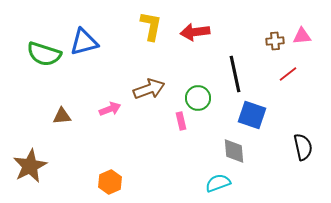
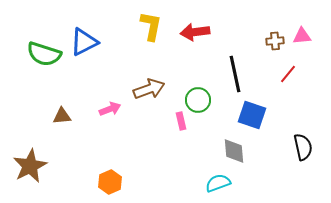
blue triangle: rotated 12 degrees counterclockwise
red line: rotated 12 degrees counterclockwise
green circle: moved 2 px down
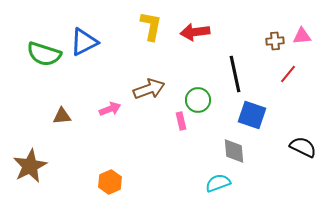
black semicircle: rotated 52 degrees counterclockwise
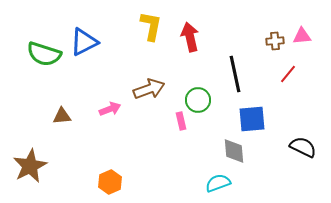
red arrow: moved 5 px left, 5 px down; rotated 84 degrees clockwise
blue square: moved 4 px down; rotated 24 degrees counterclockwise
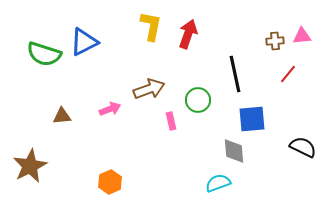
red arrow: moved 2 px left, 3 px up; rotated 32 degrees clockwise
pink rectangle: moved 10 px left
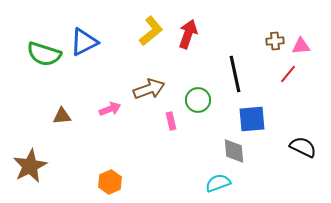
yellow L-shape: moved 5 px down; rotated 40 degrees clockwise
pink triangle: moved 1 px left, 10 px down
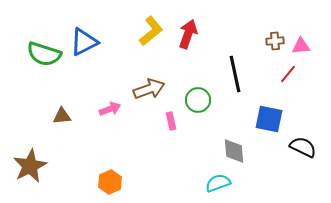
blue square: moved 17 px right; rotated 16 degrees clockwise
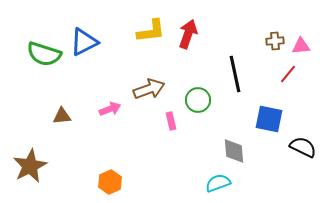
yellow L-shape: rotated 32 degrees clockwise
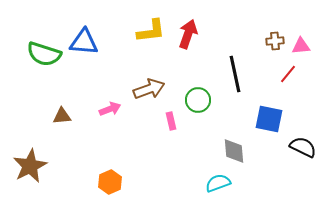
blue triangle: rotated 32 degrees clockwise
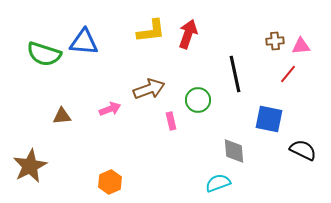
black semicircle: moved 3 px down
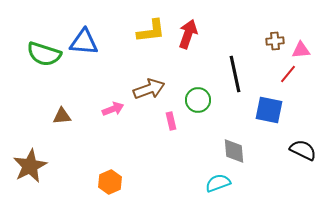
pink triangle: moved 4 px down
pink arrow: moved 3 px right
blue square: moved 9 px up
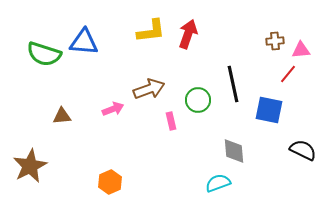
black line: moved 2 px left, 10 px down
